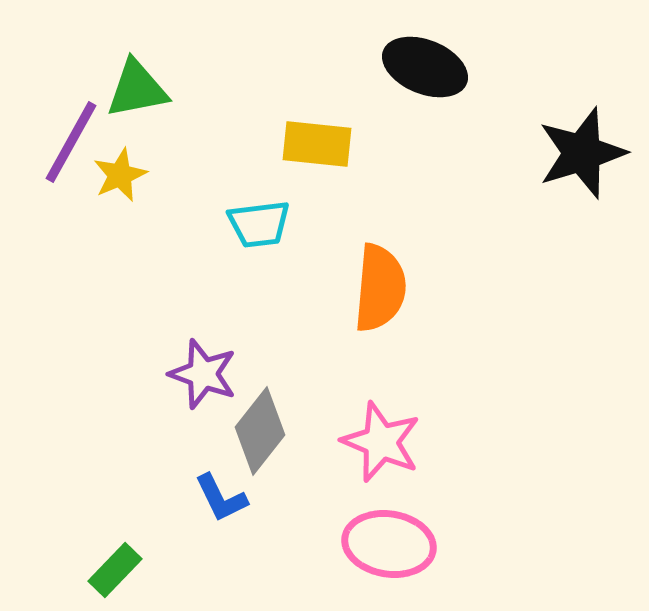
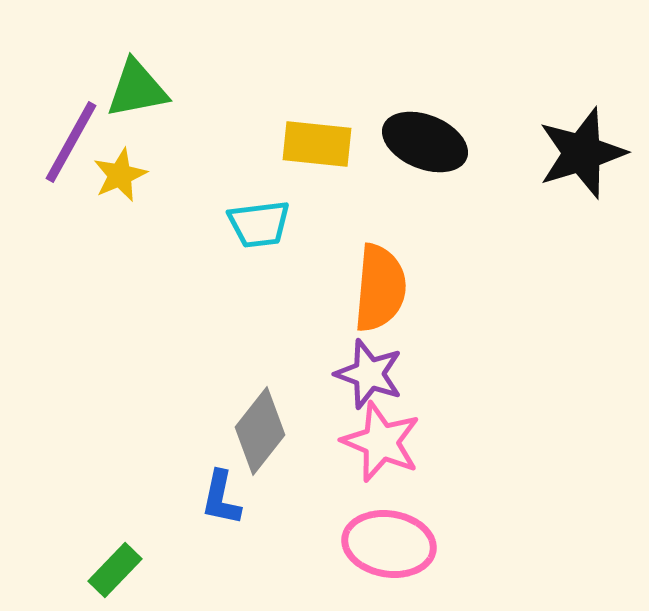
black ellipse: moved 75 px down
purple star: moved 166 px right
blue L-shape: rotated 38 degrees clockwise
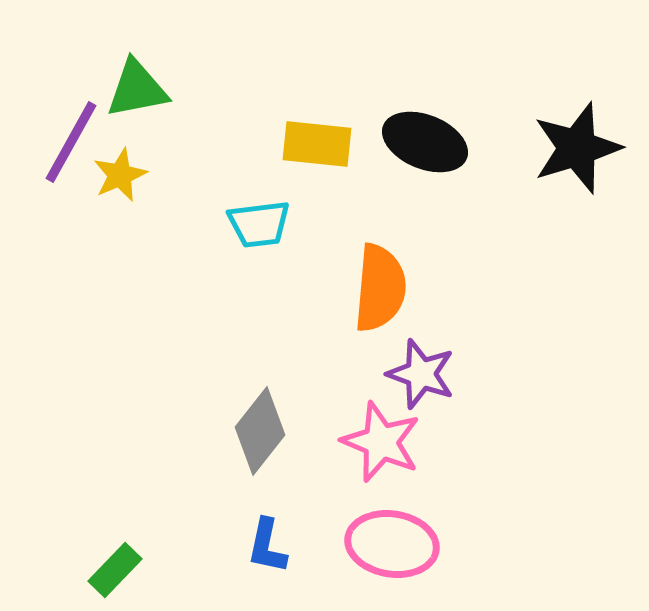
black star: moved 5 px left, 5 px up
purple star: moved 52 px right
blue L-shape: moved 46 px right, 48 px down
pink ellipse: moved 3 px right
